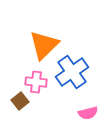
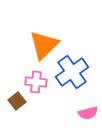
brown square: moved 3 px left
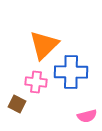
blue cross: moved 1 px left; rotated 36 degrees clockwise
brown square: moved 3 px down; rotated 24 degrees counterclockwise
pink semicircle: moved 1 px left, 3 px down
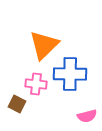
blue cross: moved 1 px left, 2 px down
pink cross: moved 2 px down
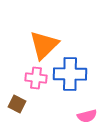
pink cross: moved 6 px up
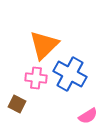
blue cross: rotated 28 degrees clockwise
pink semicircle: moved 1 px right; rotated 18 degrees counterclockwise
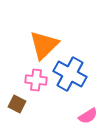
pink cross: moved 2 px down
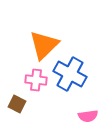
pink semicircle: rotated 24 degrees clockwise
